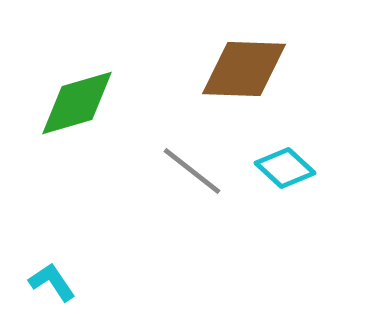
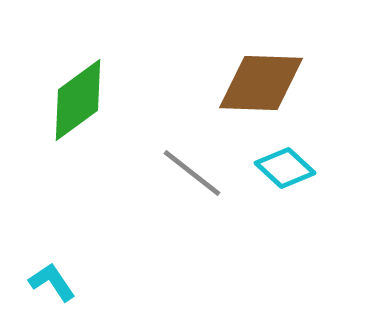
brown diamond: moved 17 px right, 14 px down
green diamond: moved 1 px right, 3 px up; rotated 20 degrees counterclockwise
gray line: moved 2 px down
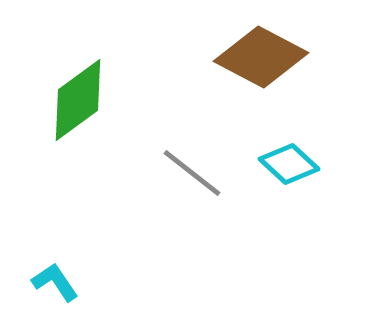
brown diamond: moved 26 px up; rotated 26 degrees clockwise
cyan diamond: moved 4 px right, 4 px up
cyan L-shape: moved 3 px right
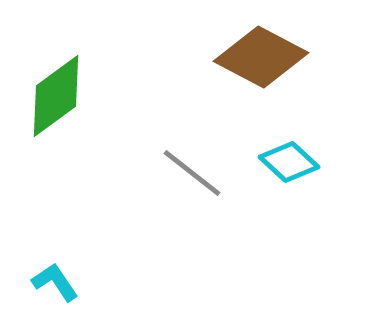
green diamond: moved 22 px left, 4 px up
cyan diamond: moved 2 px up
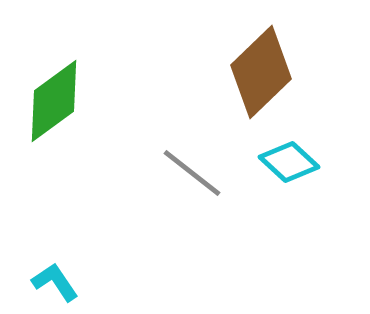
brown diamond: moved 15 px down; rotated 72 degrees counterclockwise
green diamond: moved 2 px left, 5 px down
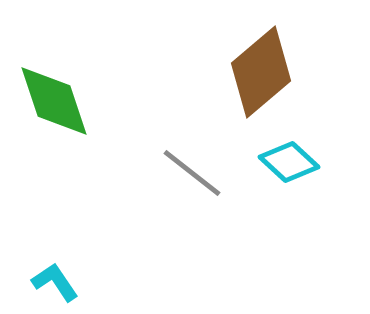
brown diamond: rotated 4 degrees clockwise
green diamond: rotated 72 degrees counterclockwise
